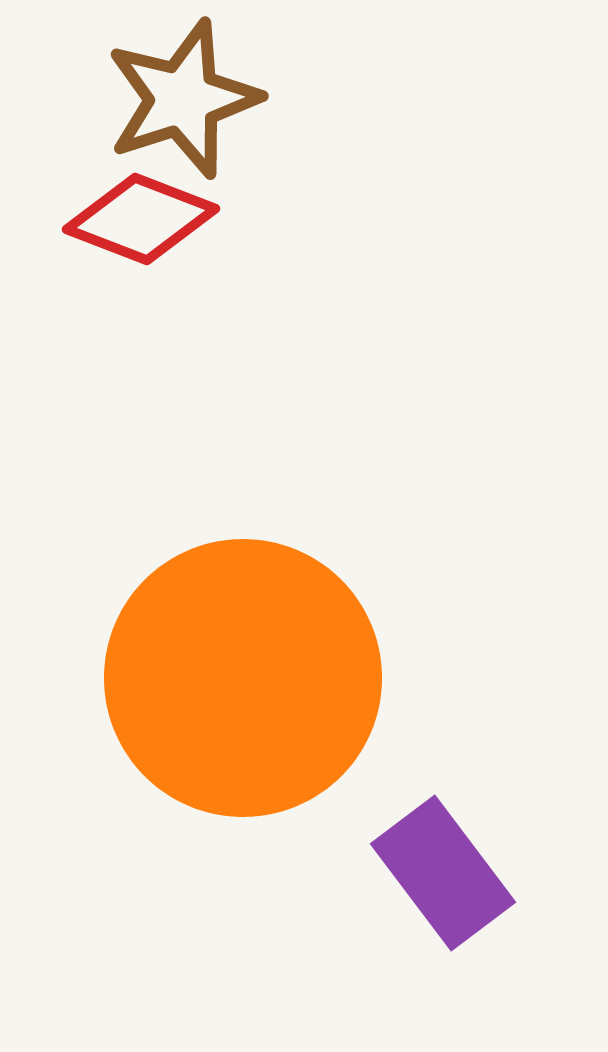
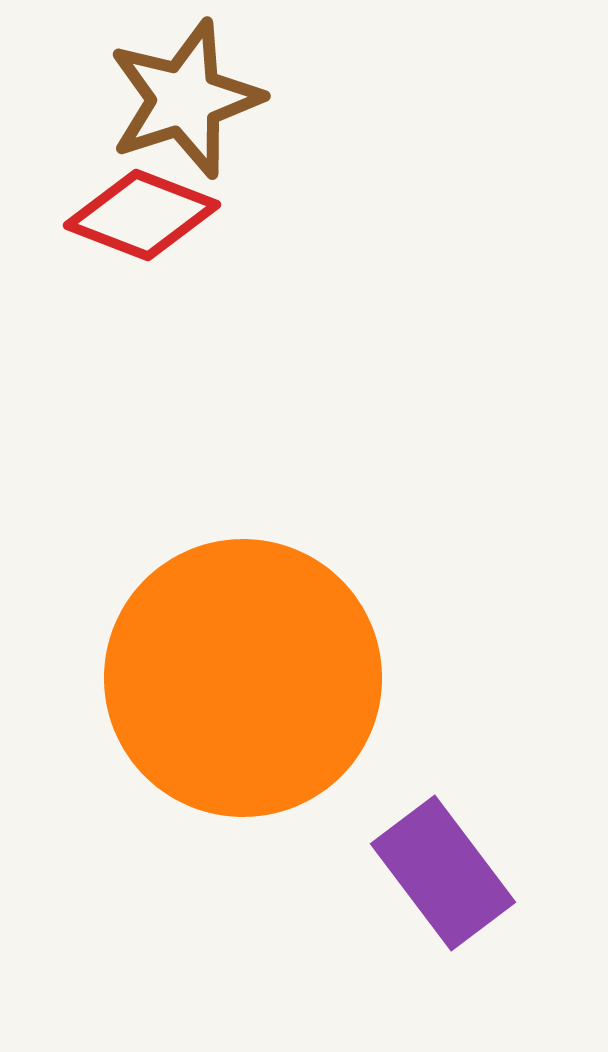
brown star: moved 2 px right
red diamond: moved 1 px right, 4 px up
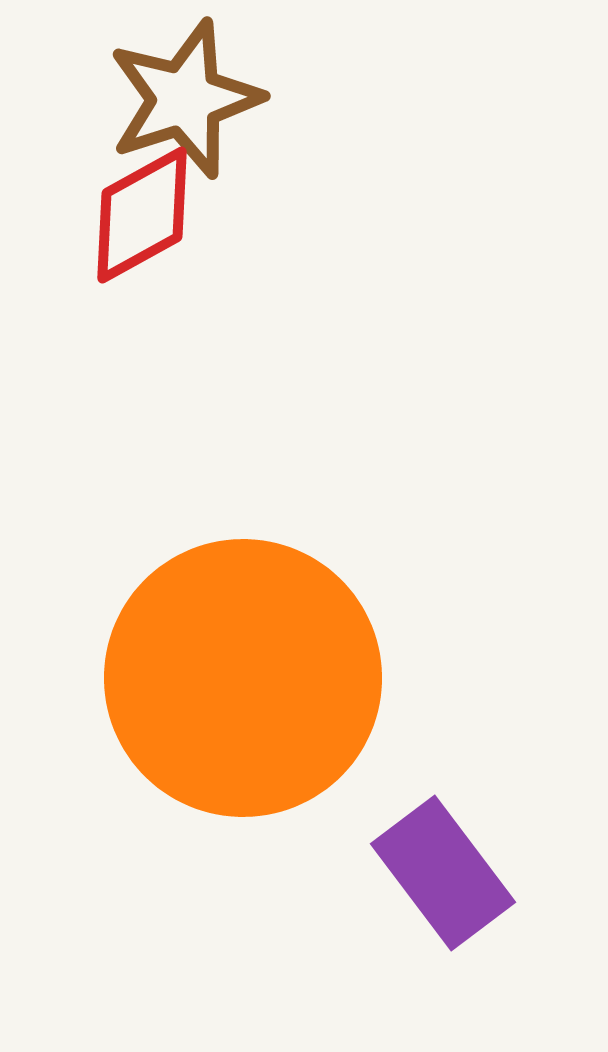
red diamond: rotated 50 degrees counterclockwise
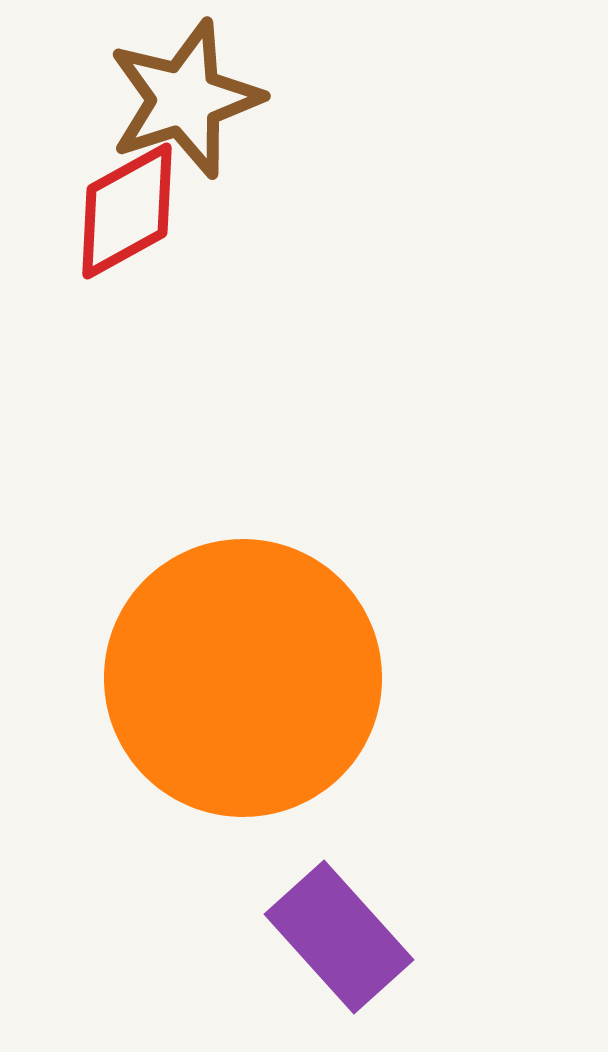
red diamond: moved 15 px left, 4 px up
purple rectangle: moved 104 px left, 64 px down; rotated 5 degrees counterclockwise
